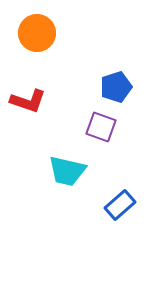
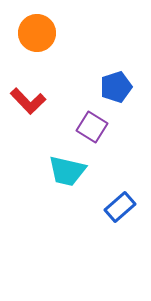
red L-shape: rotated 27 degrees clockwise
purple square: moved 9 px left; rotated 12 degrees clockwise
blue rectangle: moved 2 px down
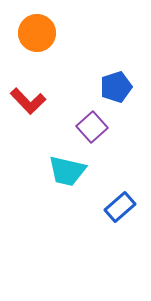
purple square: rotated 16 degrees clockwise
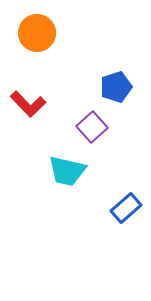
red L-shape: moved 3 px down
blue rectangle: moved 6 px right, 1 px down
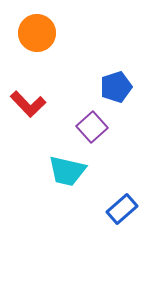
blue rectangle: moved 4 px left, 1 px down
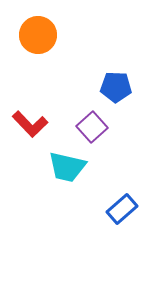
orange circle: moved 1 px right, 2 px down
blue pentagon: rotated 20 degrees clockwise
red L-shape: moved 2 px right, 20 px down
cyan trapezoid: moved 4 px up
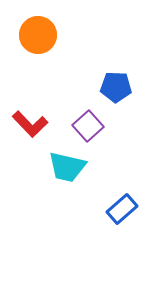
purple square: moved 4 px left, 1 px up
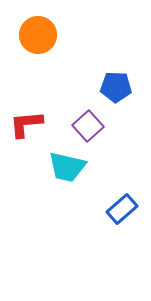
red L-shape: moved 4 px left; rotated 129 degrees clockwise
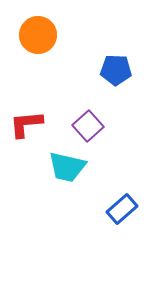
blue pentagon: moved 17 px up
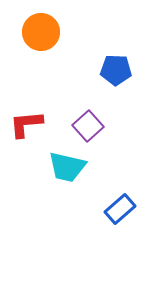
orange circle: moved 3 px right, 3 px up
blue rectangle: moved 2 px left
